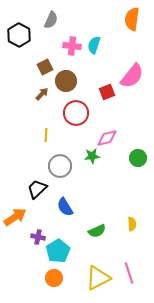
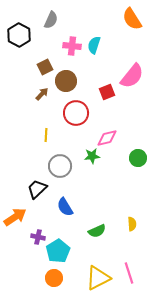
orange semicircle: rotated 40 degrees counterclockwise
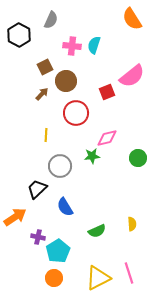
pink semicircle: rotated 12 degrees clockwise
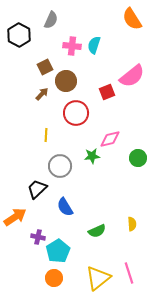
pink diamond: moved 3 px right, 1 px down
yellow triangle: rotated 12 degrees counterclockwise
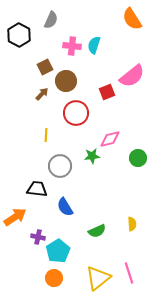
black trapezoid: rotated 50 degrees clockwise
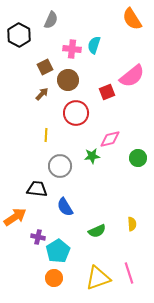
pink cross: moved 3 px down
brown circle: moved 2 px right, 1 px up
yellow triangle: rotated 20 degrees clockwise
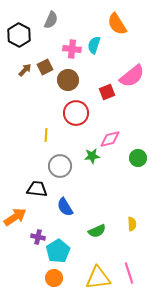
orange semicircle: moved 15 px left, 5 px down
brown arrow: moved 17 px left, 24 px up
yellow triangle: rotated 12 degrees clockwise
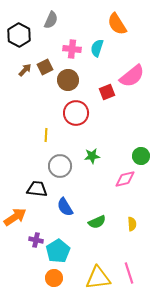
cyan semicircle: moved 3 px right, 3 px down
pink diamond: moved 15 px right, 40 px down
green circle: moved 3 px right, 2 px up
green semicircle: moved 9 px up
purple cross: moved 2 px left, 3 px down
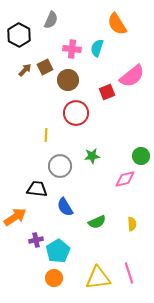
purple cross: rotated 24 degrees counterclockwise
